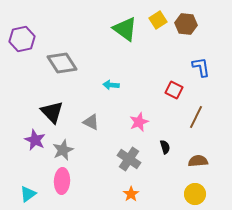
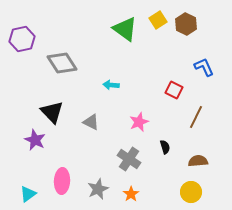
brown hexagon: rotated 20 degrees clockwise
blue L-shape: moved 3 px right; rotated 15 degrees counterclockwise
gray star: moved 35 px right, 39 px down
yellow circle: moved 4 px left, 2 px up
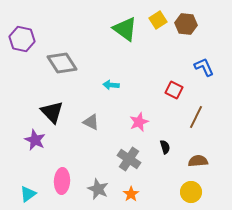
brown hexagon: rotated 20 degrees counterclockwise
purple hexagon: rotated 25 degrees clockwise
gray star: rotated 25 degrees counterclockwise
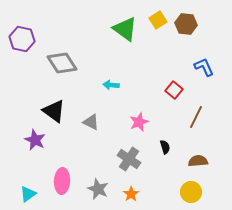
red square: rotated 12 degrees clockwise
black triangle: moved 2 px right, 1 px up; rotated 10 degrees counterclockwise
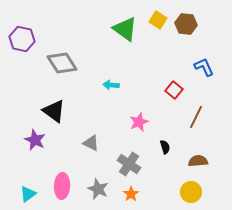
yellow square: rotated 24 degrees counterclockwise
gray triangle: moved 21 px down
gray cross: moved 5 px down
pink ellipse: moved 5 px down
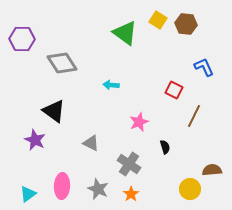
green triangle: moved 4 px down
purple hexagon: rotated 10 degrees counterclockwise
red square: rotated 12 degrees counterclockwise
brown line: moved 2 px left, 1 px up
brown semicircle: moved 14 px right, 9 px down
yellow circle: moved 1 px left, 3 px up
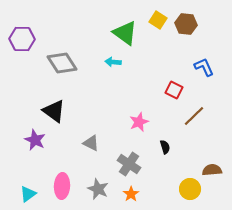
cyan arrow: moved 2 px right, 23 px up
brown line: rotated 20 degrees clockwise
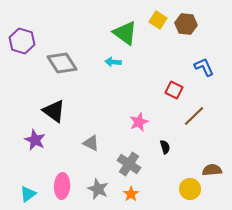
purple hexagon: moved 2 px down; rotated 15 degrees clockwise
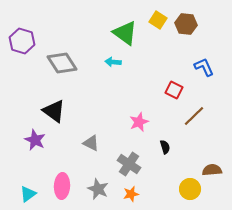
orange star: rotated 21 degrees clockwise
